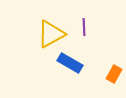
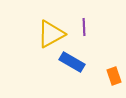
blue rectangle: moved 2 px right, 1 px up
orange rectangle: moved 2 px down; rotated 48 degrees counterclockwise
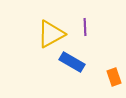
purple line: moved 1 px right
orange rectangle: moved 1 px down
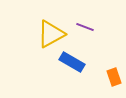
purple line: rotated 66 degrees counterclockwise
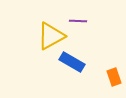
purple line: moved 7 px left, 6 px up; rotated 18 degrees counterclockwise
yellow triangle: moved 2 px down
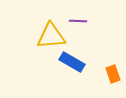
yellow triangle: rotated 24 degrees clockwise
orange rectangle: moved 1 px left, 3 px up
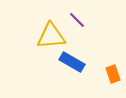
purple line: moved 1 px left, 1 px up; rotated 42 degrees clockwise
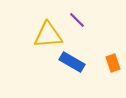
yellow triangle: moved 3 px left, 1 px up
orange rectangle: moved 11 px up
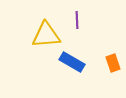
purple line: rotated 42 degrees clockwise
yellow triangle: moved 2 px left
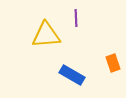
purple line: moved 1 px left, 2 px up
blue rectangle: moved 13 px down
